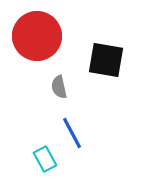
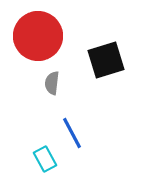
red circle: moved 1 px right
black square: rotated 27 degrees counterclockwise
gray semicircle: moved 7 px left, 4 px up; rotated 20 degrees clockwise
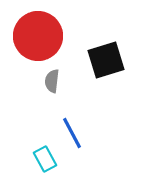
gray semicircle: moved 2 px up
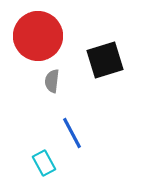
black square: moved 1 px left
cyan rectangle: moved 1 px left, 4 px down
